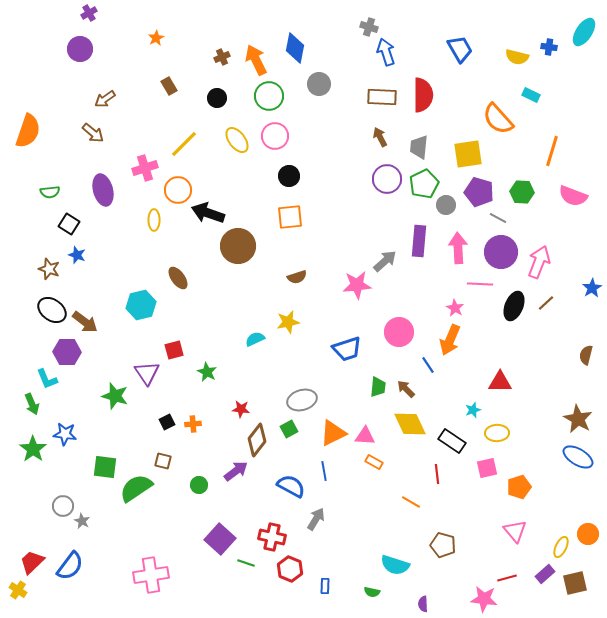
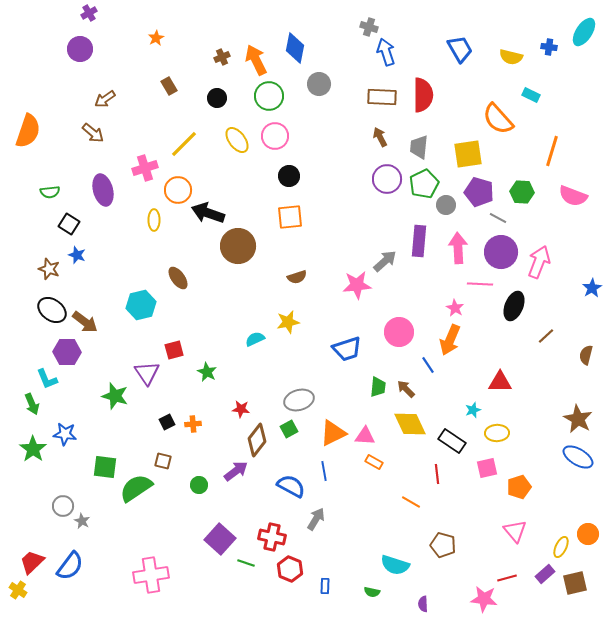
yellow semicircle at (517, 57): moved 6 px left
brown line at (546, 303): moved 33 px down
gray ellipse at (302, 400): moved 3 px left
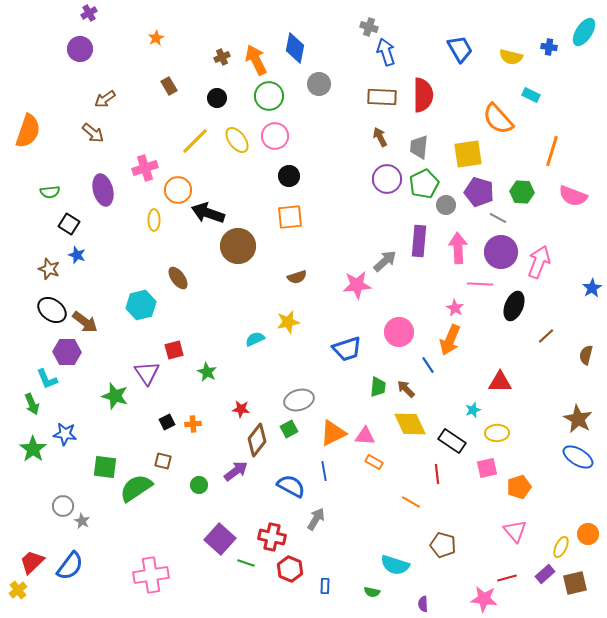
yellow line at (184, 144): moved 11 px right, 3 px up
yellow cross at (18, 590): rotated 18 degrees clockwise
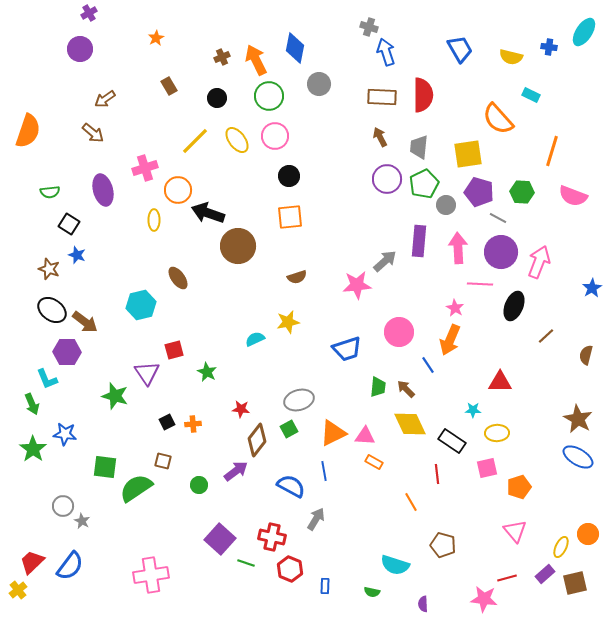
cyan star at (473, 410): rotated 21 degrees clockwise
orange line at (411, 502): rotated 30 degrees clockwise
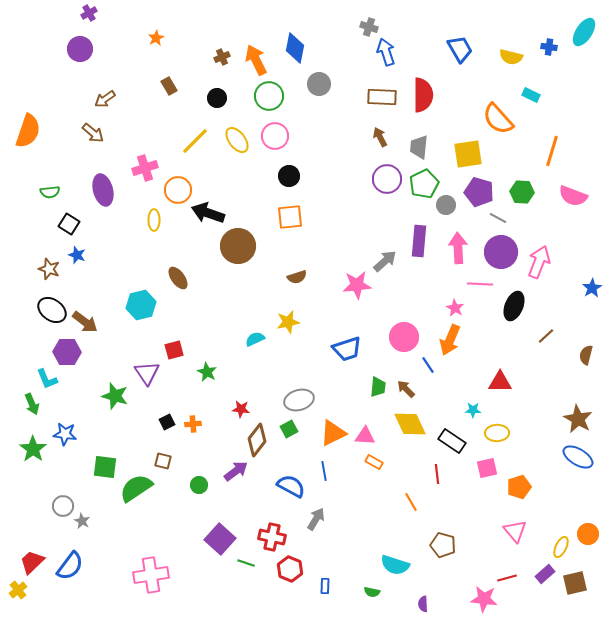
pink circle at (399, 332): moved 5 px right, 5 px down
